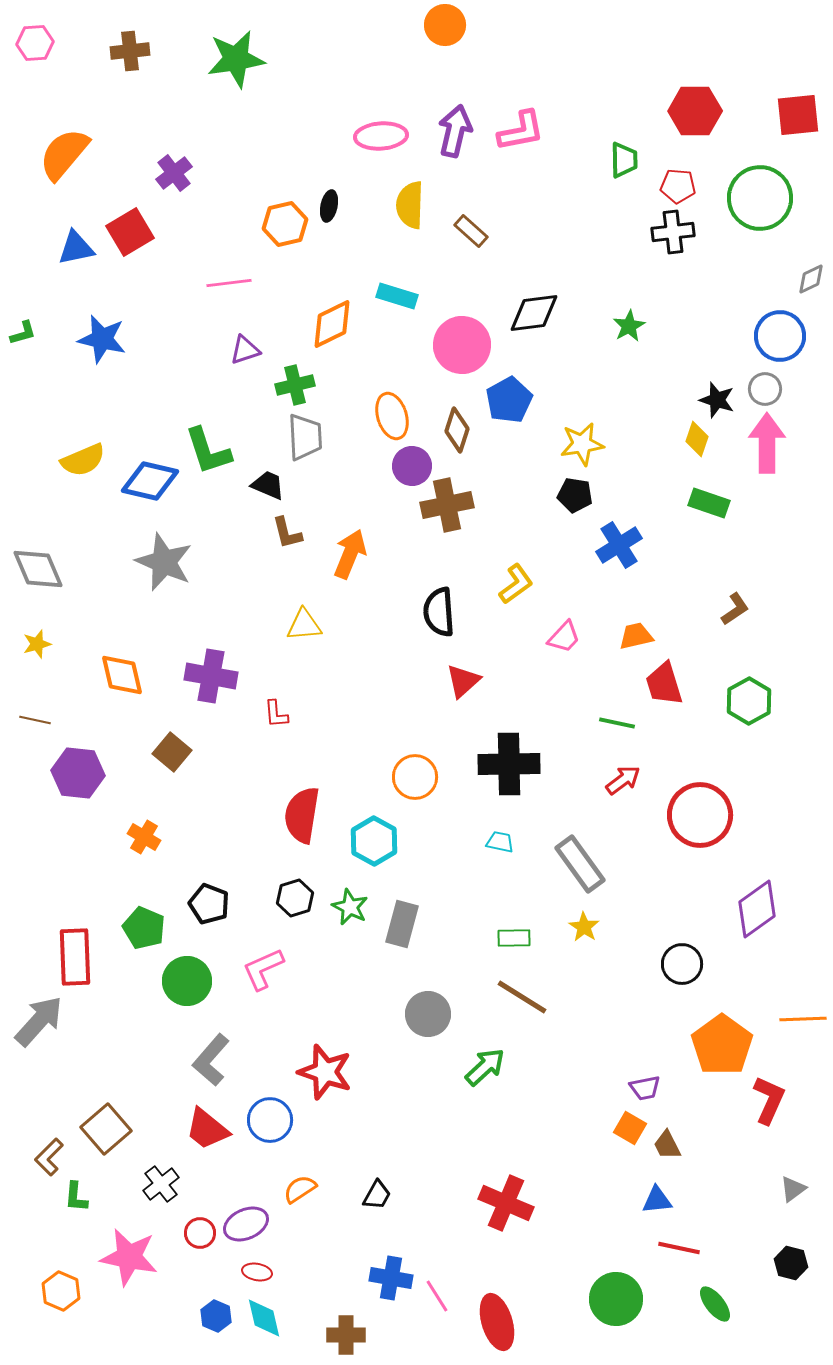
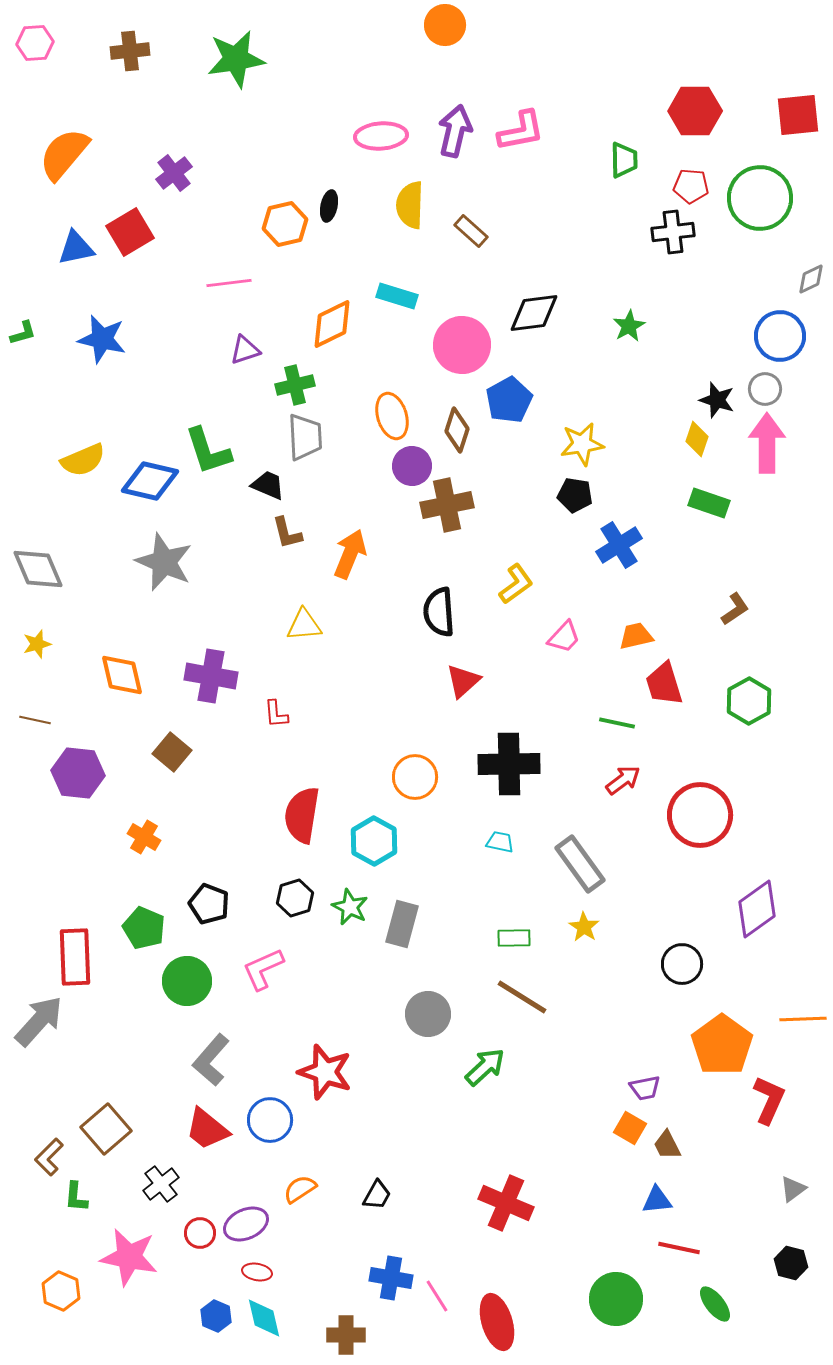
red pentagon at (678, 186): moved 13 px right
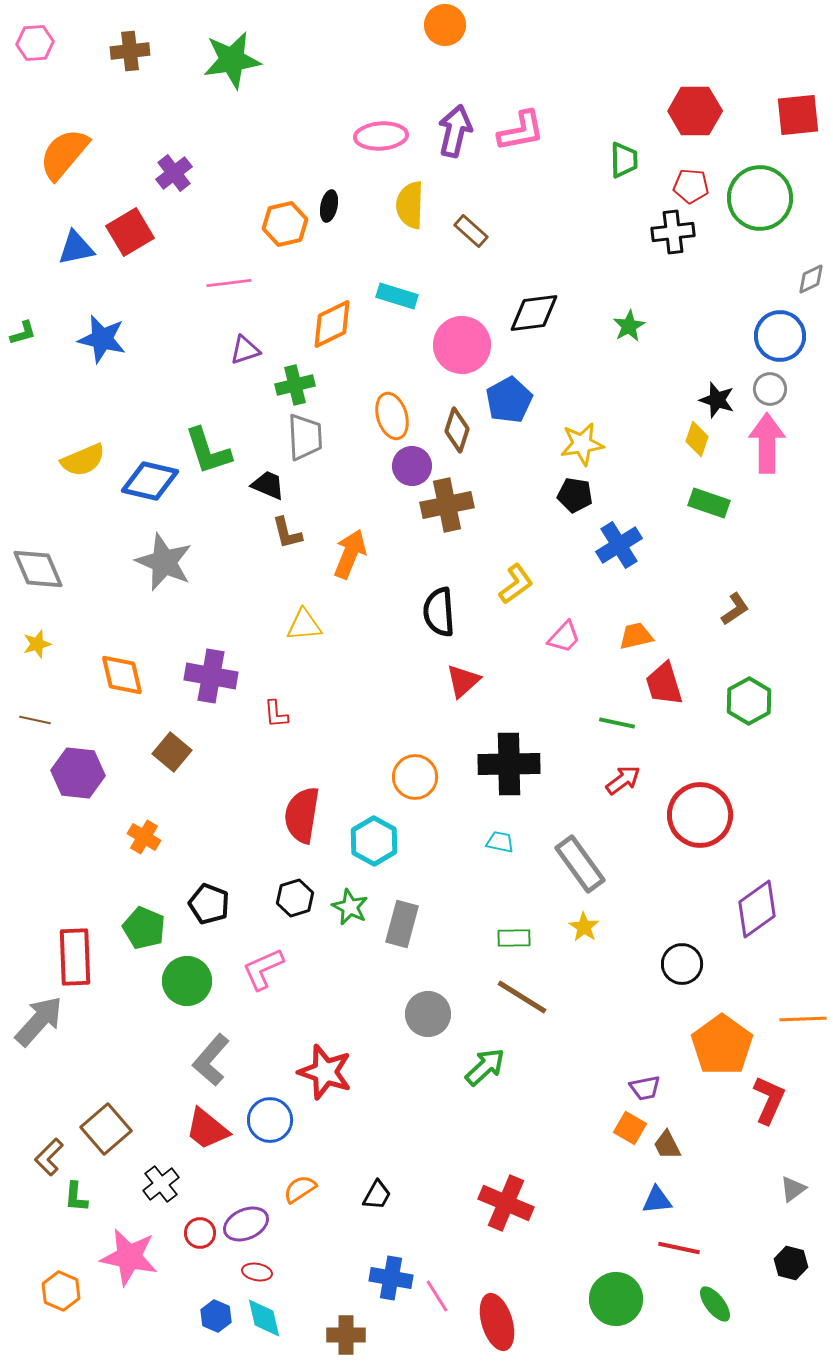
green star at (236, 59): moved 4 px left, 1 px down
gray circle at (765, 389): moved 5 px right
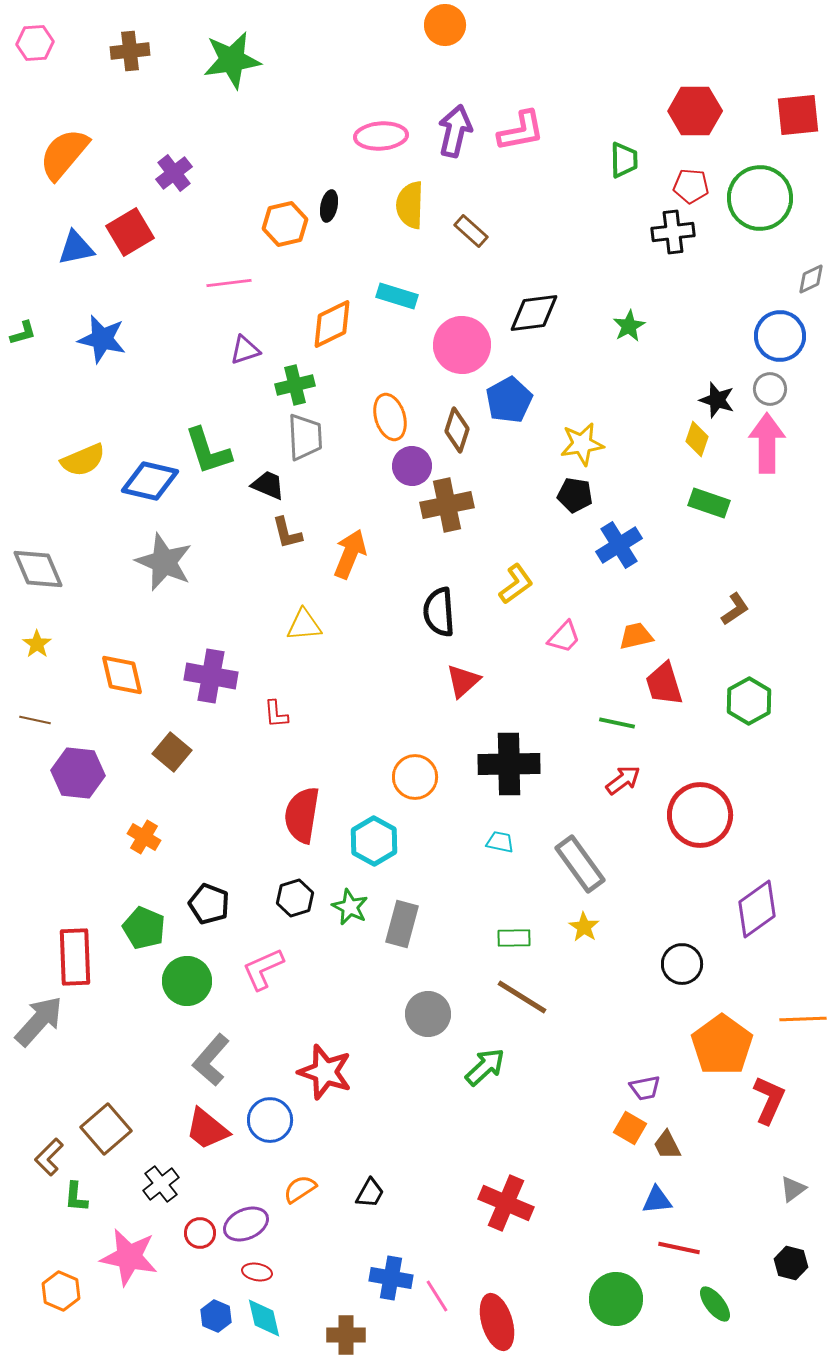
orange ellipse at (392, 416): moved 2 px left, 1 px down
yellow star at (37, 644): rotated 20 degrees counterclockwise
black trapezoid at (377, 1195): moved 7 px left, 2 px up
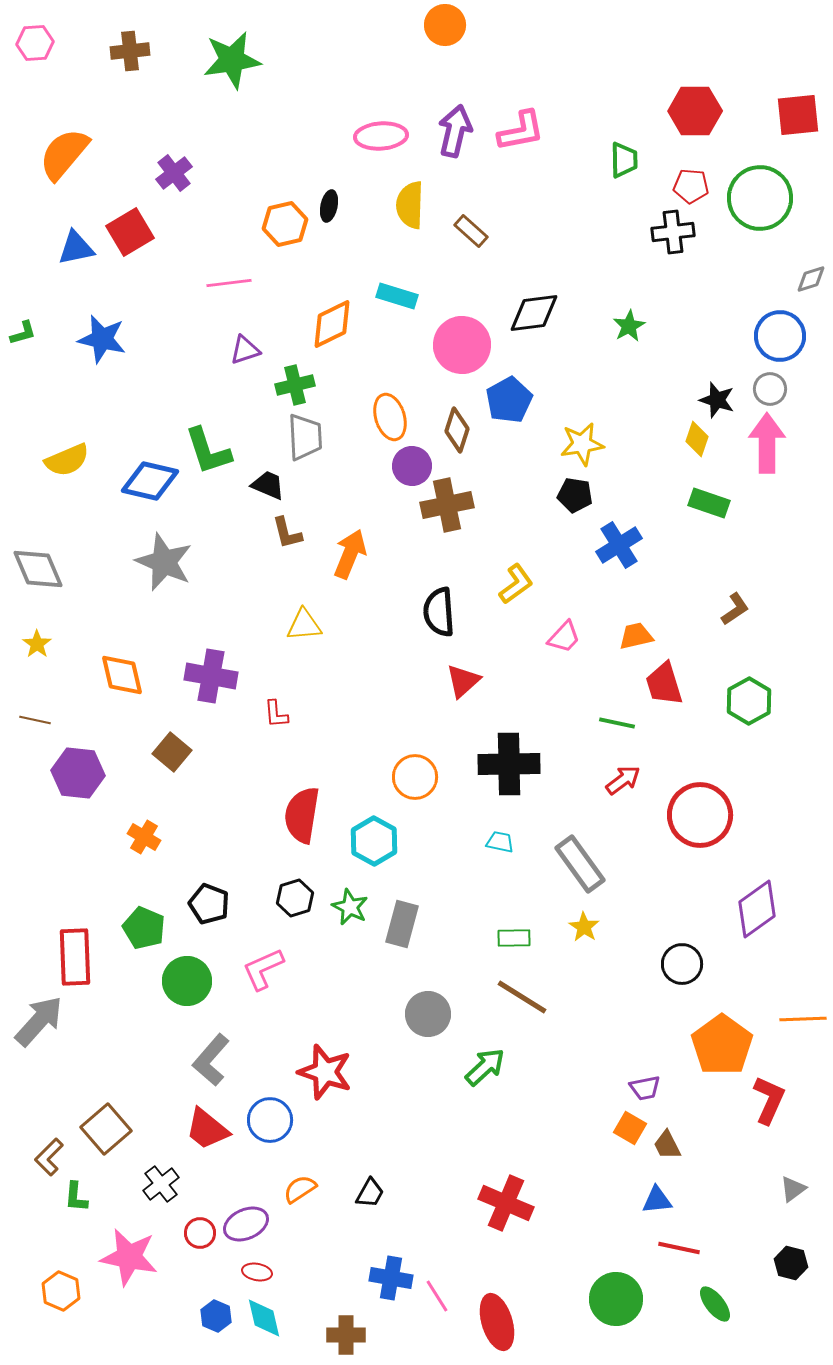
gray diamond at (811, 279): rotated 8 degrees clockwise
yellow semicircle at (83, 460): moved 16 px left
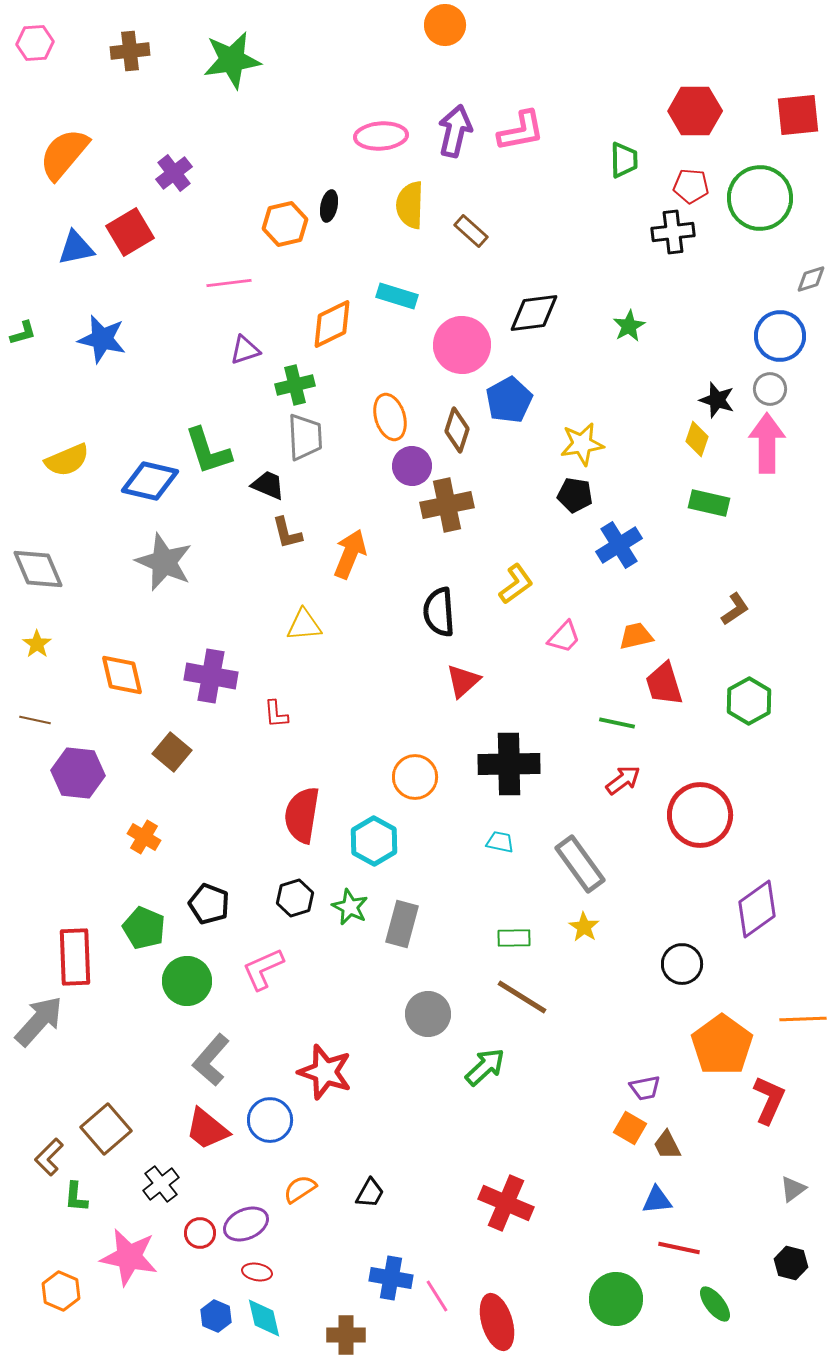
green rectangle at (709, 503): rotated 6 degrees counterclockwise
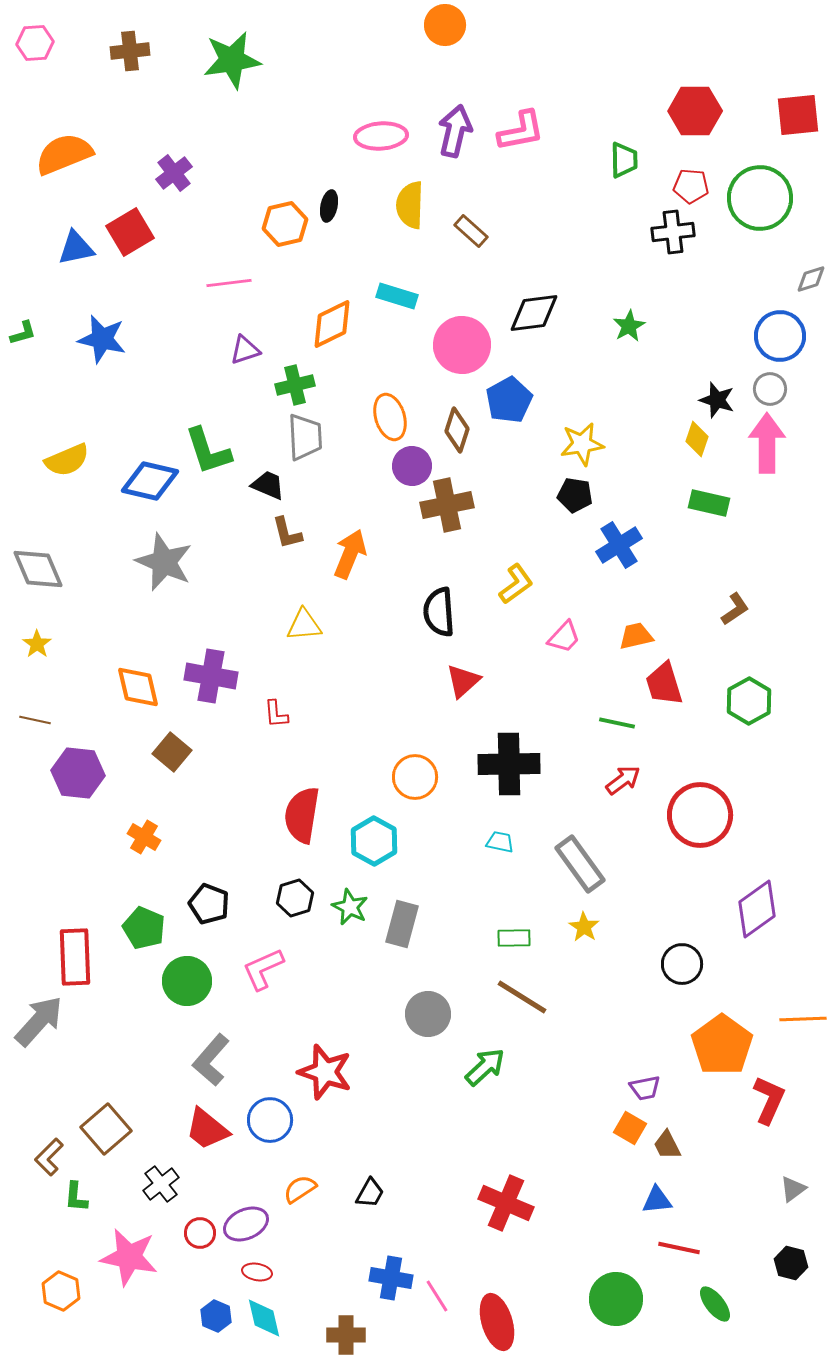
orange semicircle at (64, 154): rotated 28 degrees clockwise
orange diamond at (122, 675): moved 16 px right, 12 px down
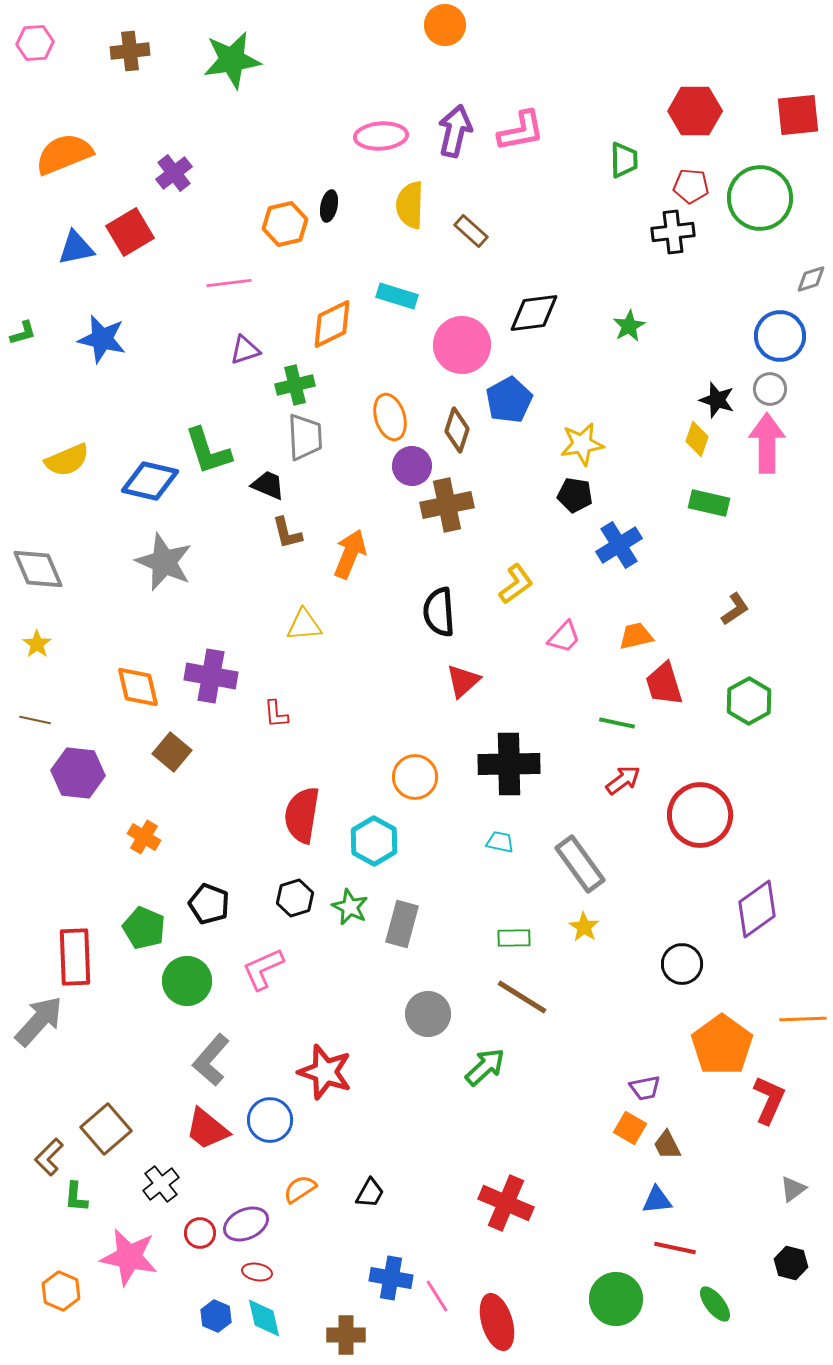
red line at (679, 1248): moved 4 px left
